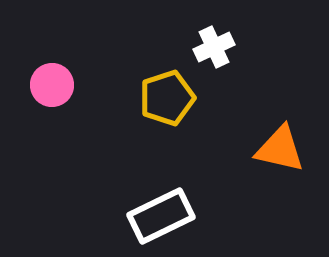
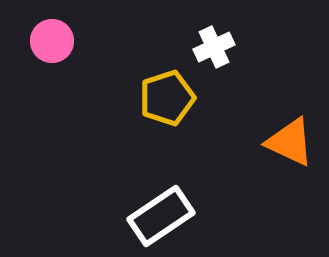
pink circle: moved 44 px up
orange triangle: moved 10 px right, 7 px up; rotated 12 degrees clockwise
white rectangle: rotated 8 degrees counterclockwise
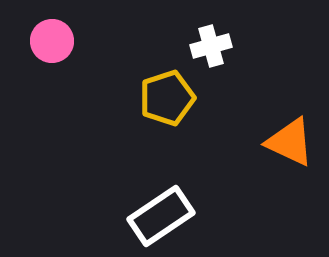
white cross: moved 3 px left, 1 px up; rotated 9 degrees clockwise
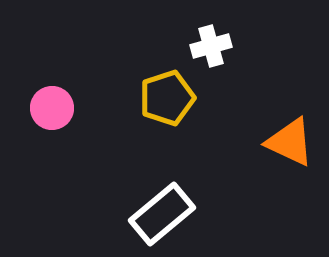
pink circle: moved 67 px down
white rectangle: moved 1 px right, 2 px up; rotated 6 degrees counterclockwise
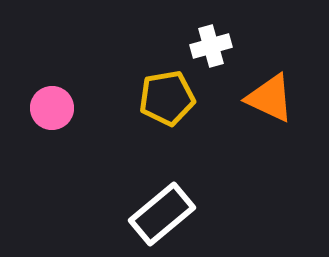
yellow pentagon: rotated 8 degrees clockwise
orange triangle: moved 20 px left, 44 px up
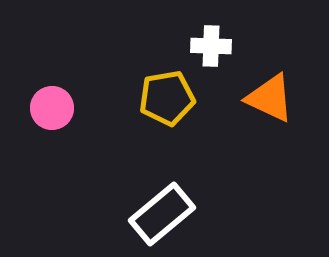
white cross: rotated 18 degrees clockwise
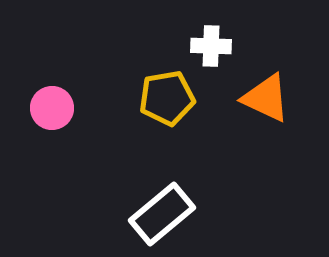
orange triangle: moved 4 px left
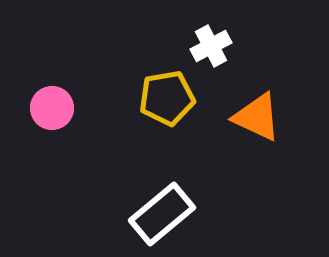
white cross: rotated 30 degrees counterclockwise
orange triangle: moved 9 px left, 19 px down
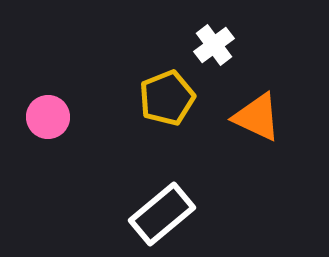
white cross: moved 3 px right, 1 px up; rotated 9 degrees counterclockwise
yellow pentagon: rotated 12 degrees counterclockwise
pink circle: moved 4 px left, 9 px down
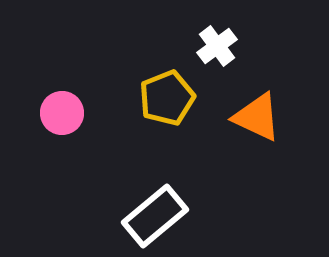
white cross: moved 3 px right, 1 px down
pink circle: moved 14 px right, 4 px up
white rectangle: moved 7 px left, 2 px down
